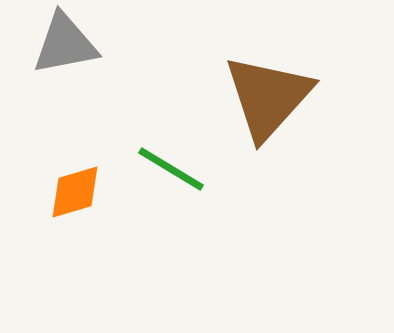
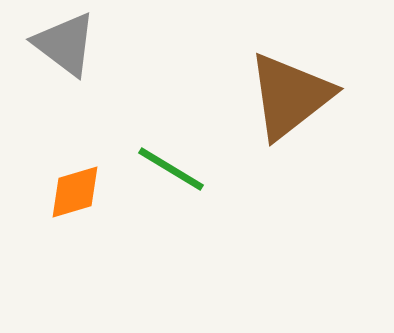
gray triangle: rotated 48 degrees clockwise
brown triangle: moved 22 px right, 1 px up; rotated 10 degrees clockwise
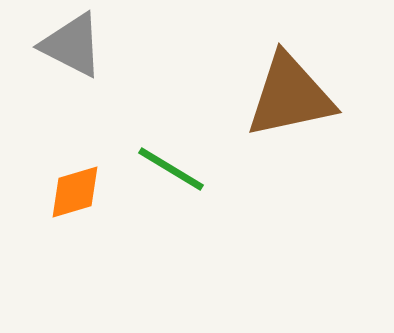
gray triangle: moved 7 px right, 1 px down; rotated 10 degrees counterclockwise
brown triangle: rotated 26 degrees clockwise
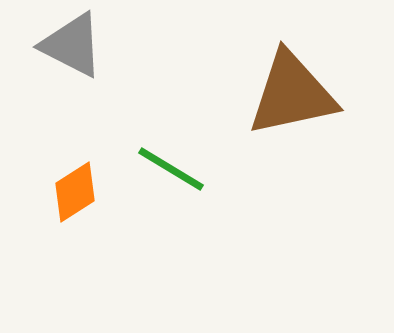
brown triangle: moved 2 px right, 2 px up
orange diamond: rotated 16 degrees counterclockwise
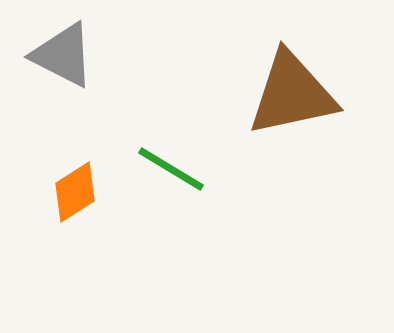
gray triangle: moved 9 px left, 10 px down
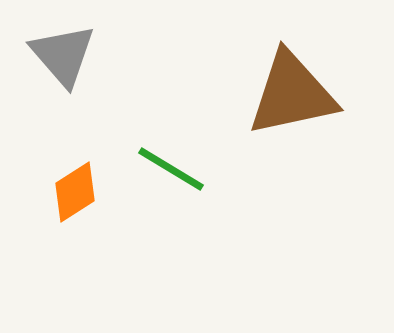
gray triangle: rotated 22 degrees clockwise
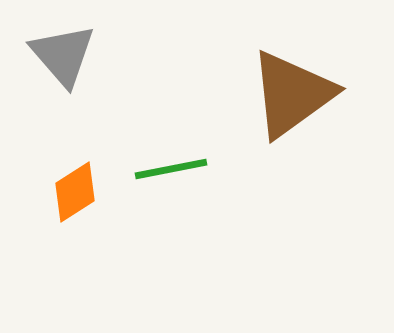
brown triangle: rotated 24 degrees counterclockwise
green line: rotated 42 degrees counterclockwise
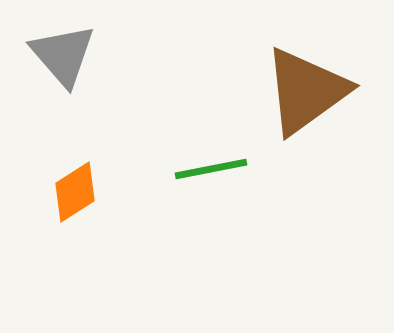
brown triangle: moved 14 px right, 3 px up
green line: moved 40 px right
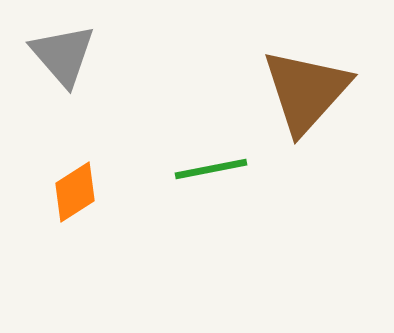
brown triangle: rotated 12 degrees counterclockwise
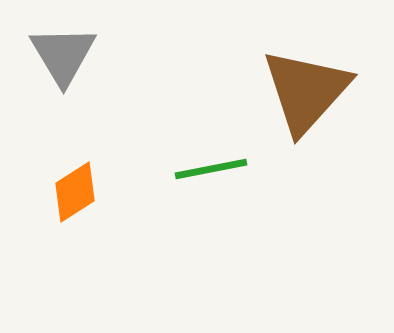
gray triangle: rotated 10 degrees clockwise
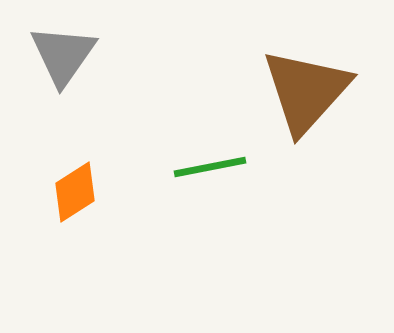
gray triangle: rotated 6 degrees clockwise
green line: moved 1 px left, 2 px up
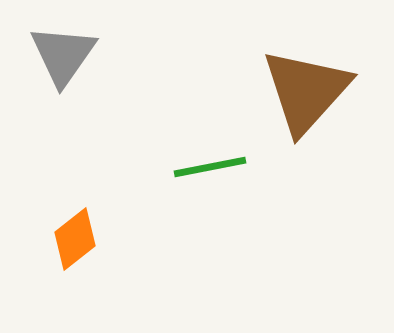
orange diamond: moved 47 px down; rotated 6 degrees counterclockwise
